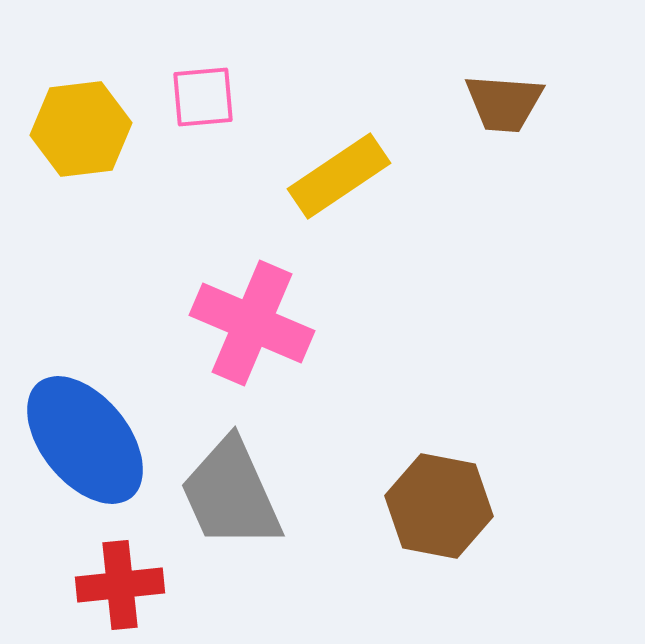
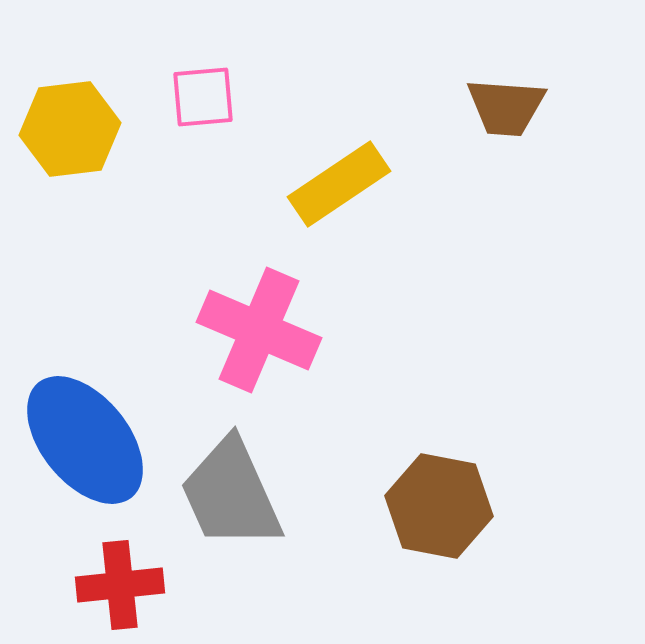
brown trapezoid: moved 2 px right, 4 px down
yellow hexagon: moved 11 px left
yellow rectangle: moved 8 px down
pink cross: moved 7 px right, 7 px down
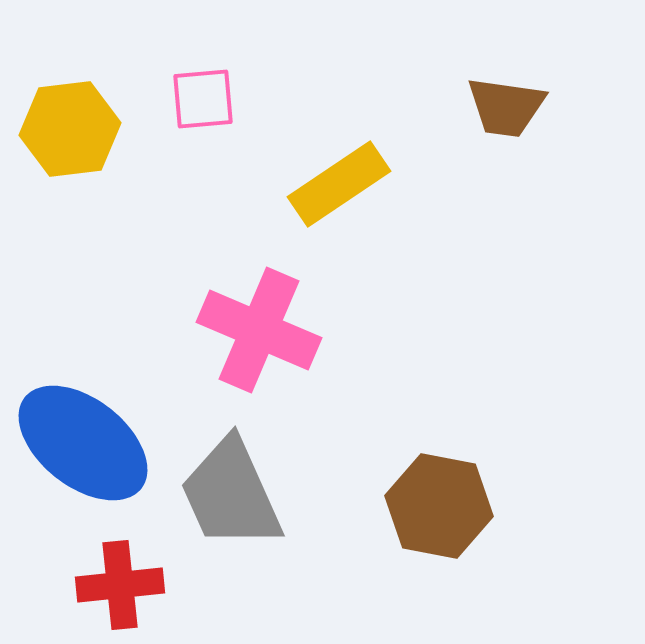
pink square: moved 2 px down
brown trapezoid: rotated 4 degrees clockwise
blue ellipse: moved 2 px left, 3 px down; rotated 13 degrees counterclockwise
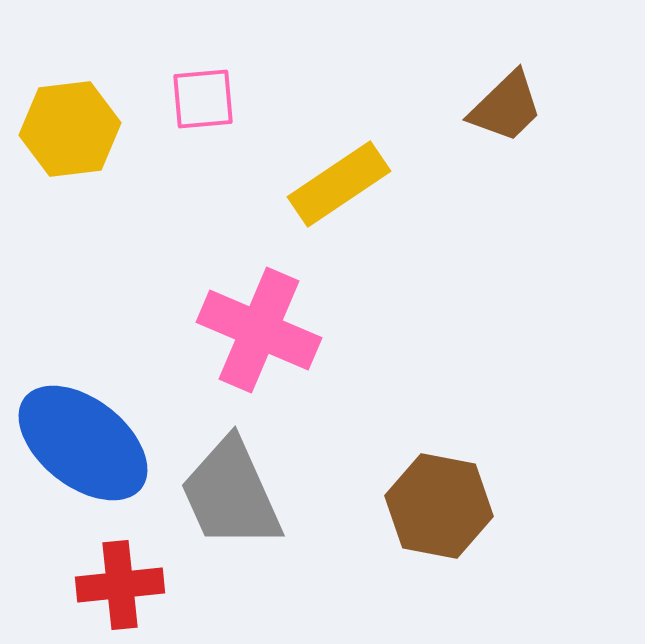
brown trapezoid: rotated 52 degrees counterclockwise
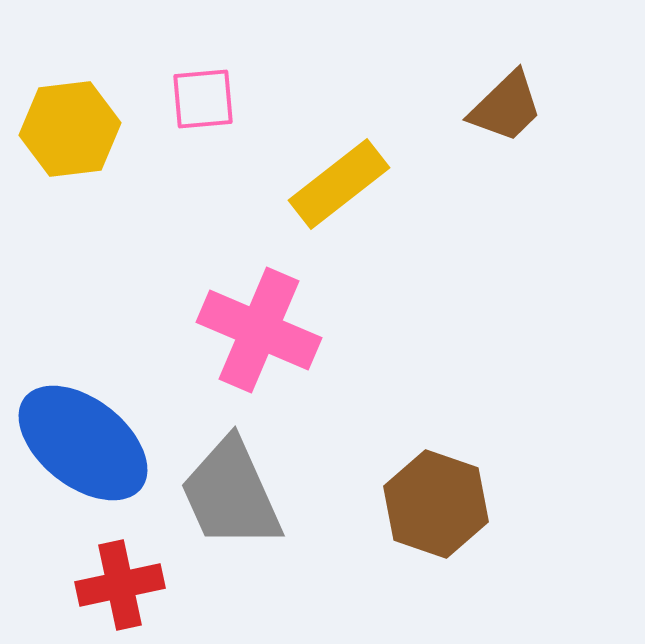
yellow rectangle: rotated 4 degrees counterclockwise
brown hexagon: moved 3 px left, 2 px up; rotated 8 degrees clockwise
red cross: rotated 6 degrees counterclockwise
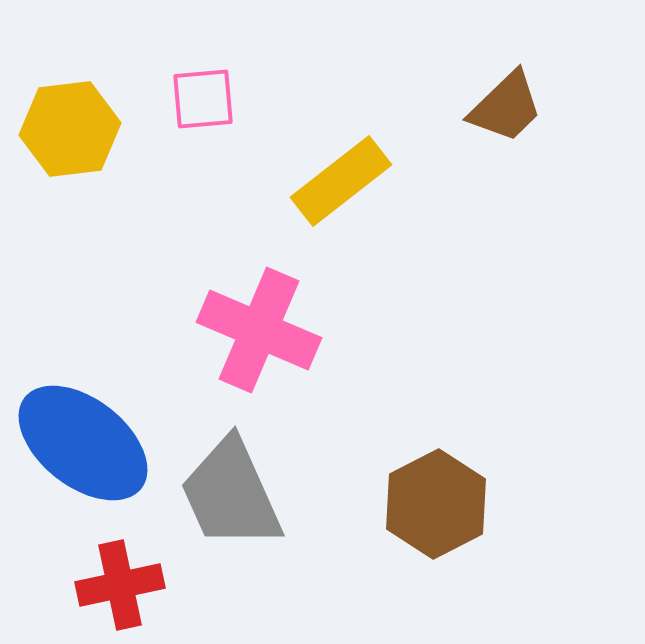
yellow rectangle: moved 2 px right, 3 px up
brown hexagon: rotated 14 degrees clockwise
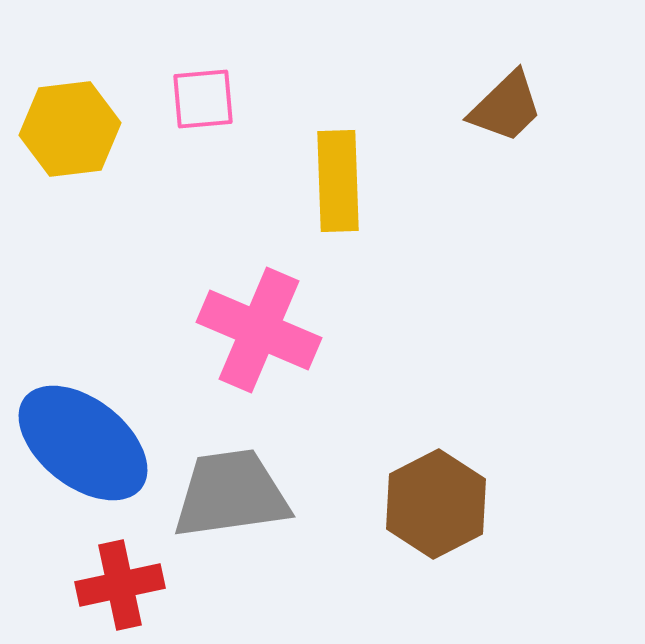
yellow rectangle: moved 3 px left; rotated 54 degrees counterclockwise
gray trapezoid: rotated 106 degrees clockwise
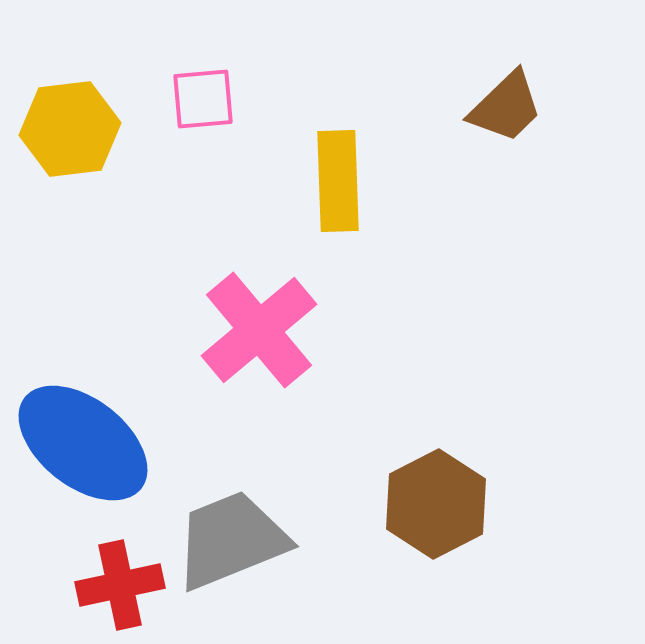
pink cross: rotated 27 degrees clockwise
gray trapezoid: moved 46 px down; rotated 14 degrees counterclockwise
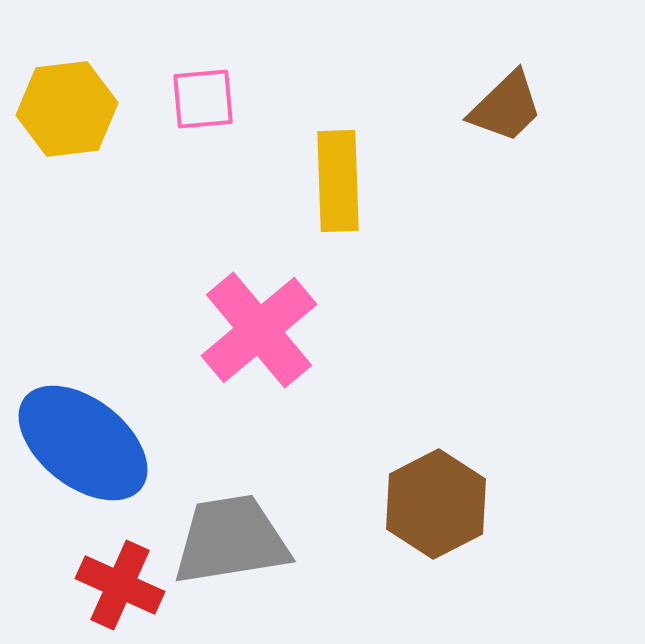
yellow hexagon: moved 3 px left, 20 px up
gray trapezoid: rotated 13 degrees clockwise
red cross: rotated 36 degrees clockwise
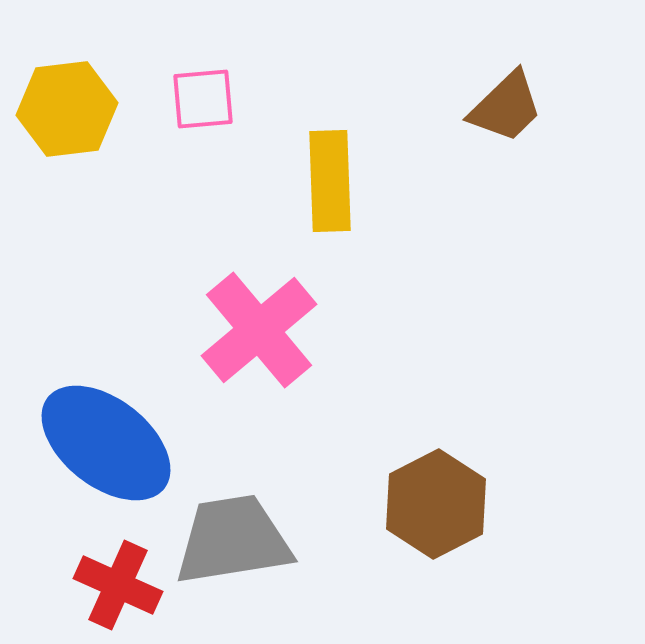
yellow rectangle: moved 8 px left
blue ellipse: moved 23 px right
gray trapezoid: moved 2 px right
red cross: moved 2 px left
